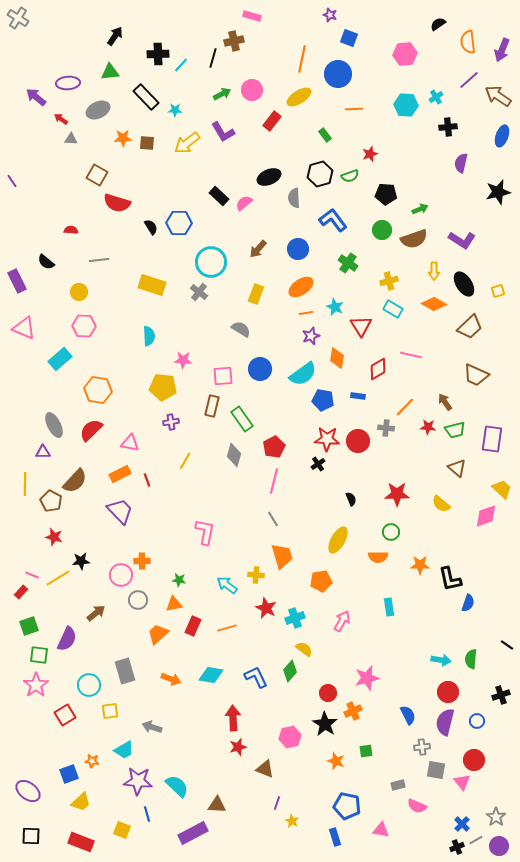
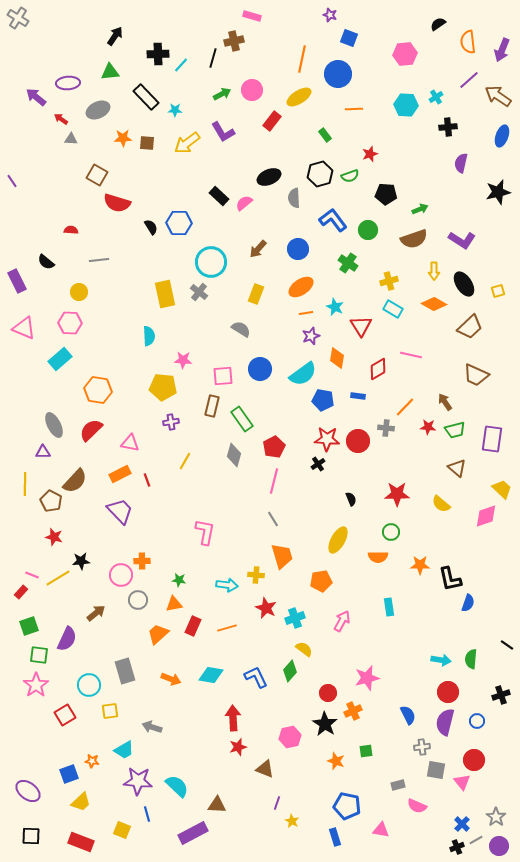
green circle at (382, 230): moved 14 px left
yellow rectangle at (152, 285): moved 13 px right, 9 px down; rotated 60 degrees clockwise
pink hexagon at (84, 326): moved 14 px left, 3 px up
cyan arrow at (227, 585): rotated 150 degrees clockwise
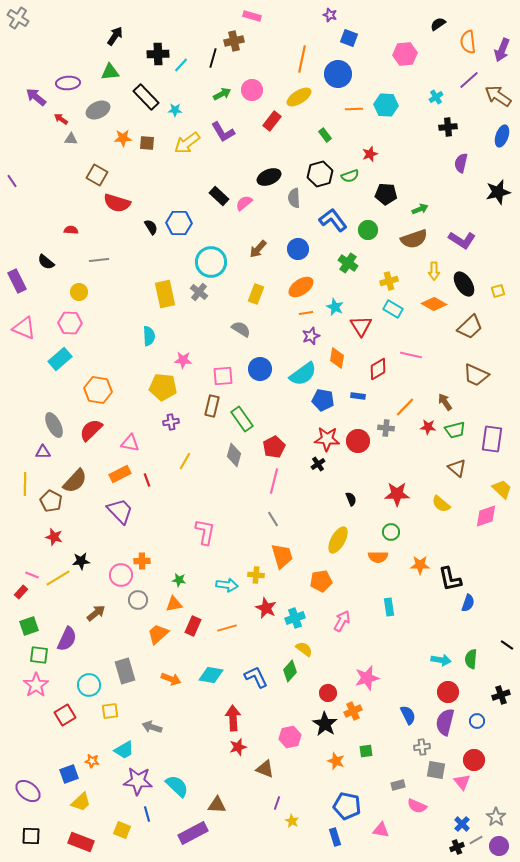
cyan hexagon at (406, 105): moved 20 px left
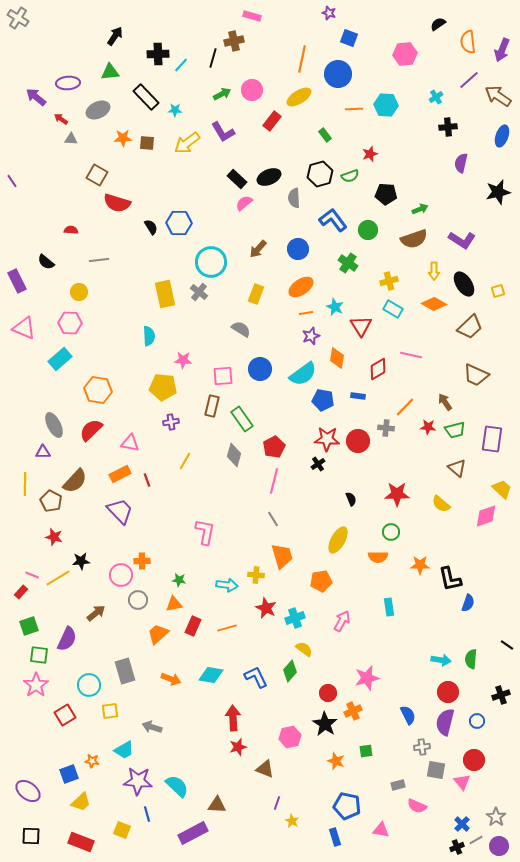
purple star at (330, 15): moved 1 px left, 2 px up
black rectangle at (219, 196): moved 18 px right, 17 px up
